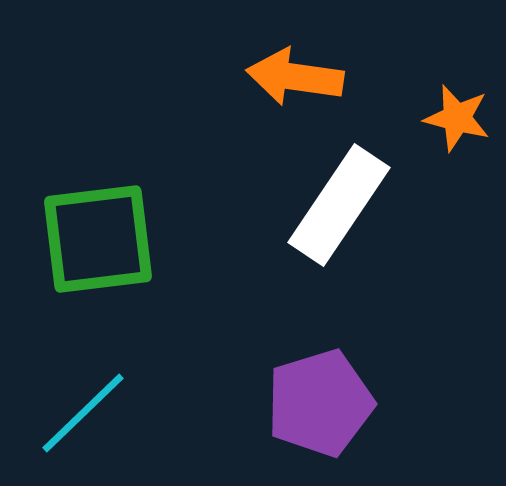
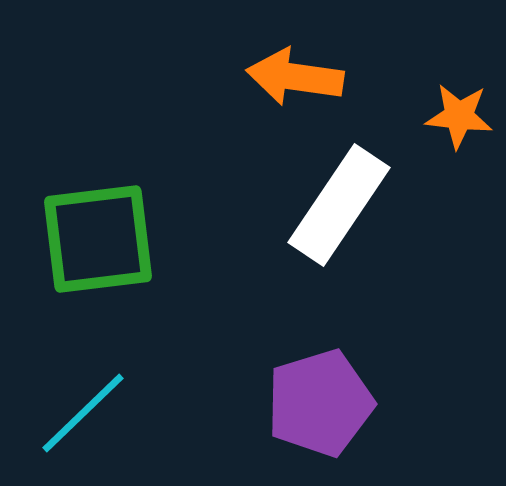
orange star: moved 2 px right, 2 px up; rotated 8 degrees counterclockwise
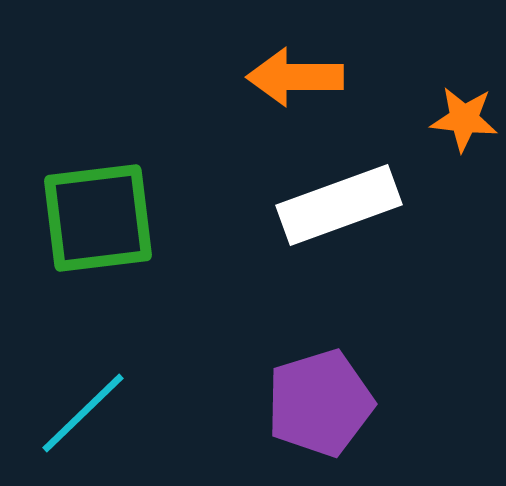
orange arrow: rotated 8 degrees counterclockwise
orange star: moved 5 px right, 3 px down
white rectangle: rotated 36 degrees clockwise
green square: moved 21 px up
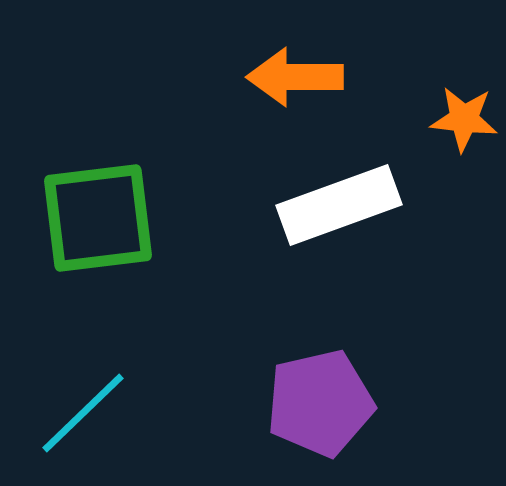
purple pentagon: rotated 4 degrees clockwise
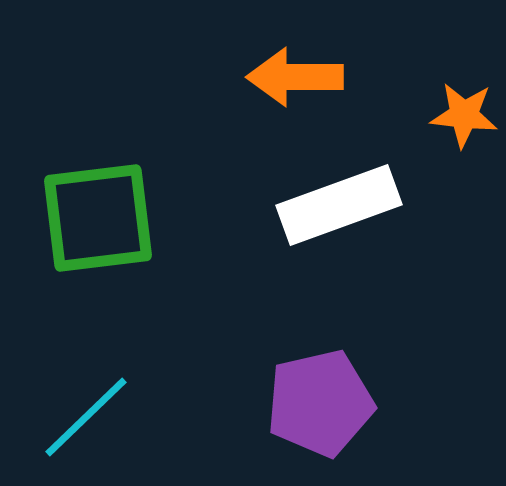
orange star: moved 4 px up
cyan line: moved 3 px right, 4 px down
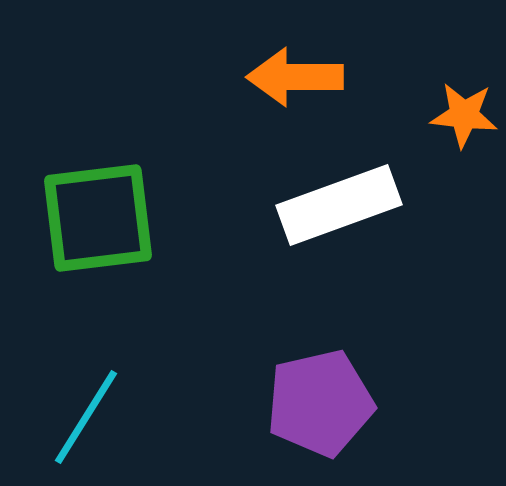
cyan line: rotated 14 degrees counterclockwise
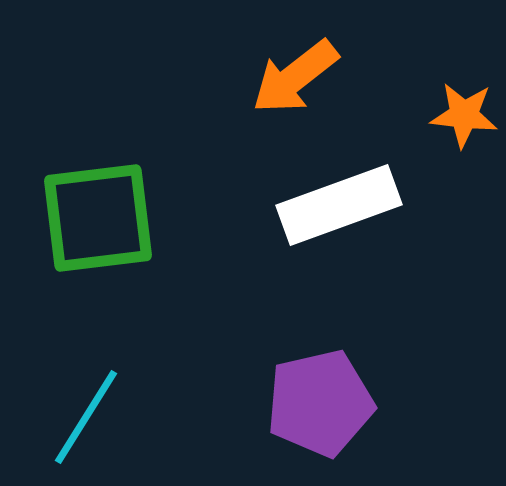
orange arrow: rotated 38 degrees counterclockwise
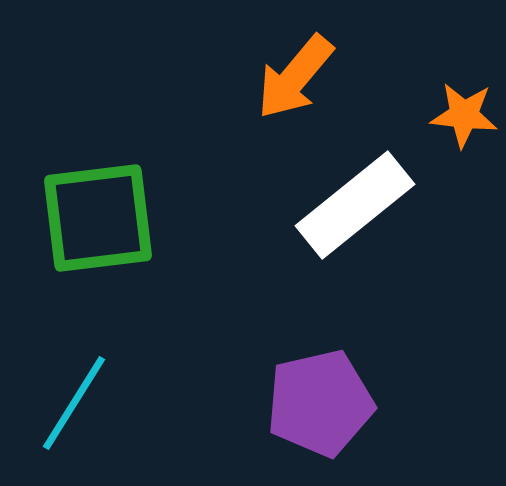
orange arrow: rotated 12 degrees counterclockwise
white rectangle: moved 16 px right; rotated 19 degrees counterclockwise
cyan line: moved 12 px left, 14 px up
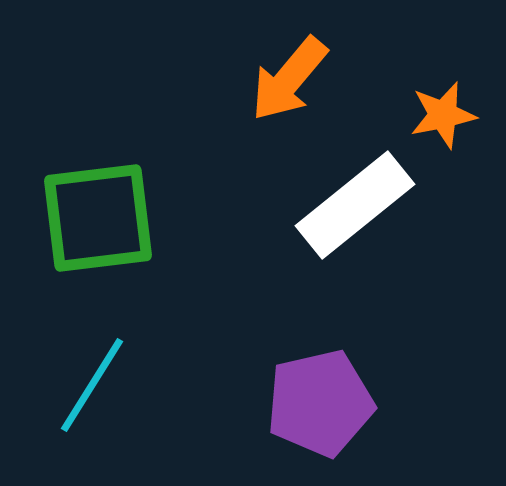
orange arrow: moved 6 px left, 2 px down
orange star: moved 21 px left; rotated 18 degrees counterclockwise
cyan line: moved 18 px right, 18 px up
